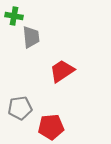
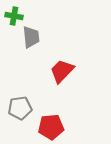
red trapezoid: rotated 12 degrees counterclockwise
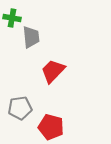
green cross: moved 2 px left, 2 px down
red trapezoid: moved 9 px left
red pentagon: rotated 20 degrees clockwise
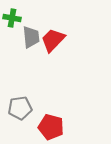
red trapezoid: moved 31 px up
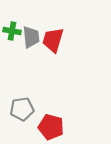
green cross: moved 13 px down
red trapezoid: rotated 28 degrees counterclockwise
gray pentagon: moved 2 px right, 1 px down
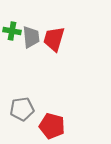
red trapezoid: moved 1 px right, 1 px up
red pentagon: moved 1 px right, 1 px up
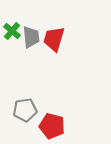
green cross: rotated 30 degrees clockwise
gray pentagon: moved 3 px right, 1 px down
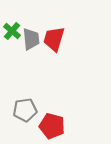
gray trapezoid: moved 2 px down
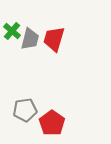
gray trapezoid: moved 1 px left; rotated 20 degrees clockwise
red pentagon: moved 3 px up; rotated 20 degrees clockwise
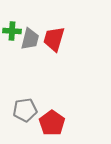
green cross: rotated 36 degrees counterclockwise
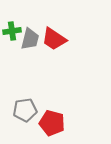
green cross: rotated 12 degrees counterclockwise
red trapezoid: rotated 72 degrees counterclockwise
red pentagon: rotated 20 degrees counterclockwise
